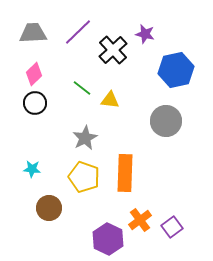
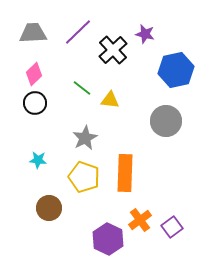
cyan star: moved 6 px right, 9 px up
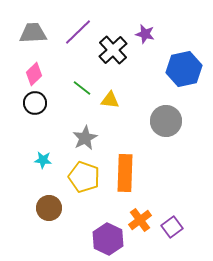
blue hexagon: moved 8 px right, 1 px up
cyan star: moved 5 px right
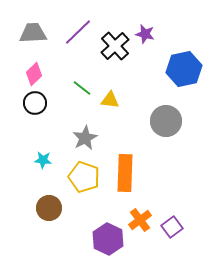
black cross: moved 2 px right, 4 px up
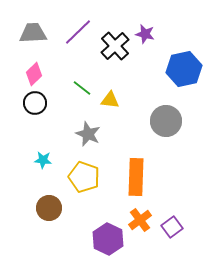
gray star: moved 3 px right, 4 px up; rotated 20 degrees counterclockwise
orange rectangle: moved 11 px right, 4 px down
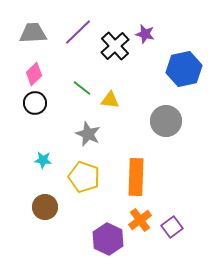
brown circle: moved 4 px left, 1 px up
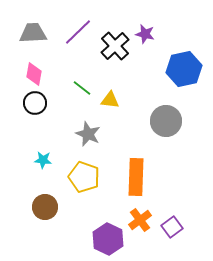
pink diamond: rotated 35 degrees counterclockwise
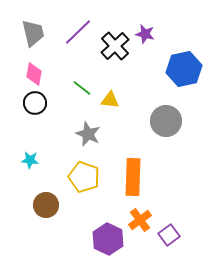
gray trapezoid: rotated 80 degrees clockwise
cyan star: moved 13 px left
orange rectangle: moved 3 px left
brown circle: moved 1 px right, 2 px up
purple square: moved 3 px left, 8 px down
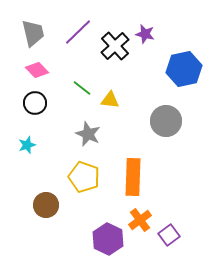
pink diamond: moved 3 px right, 4 px up; rotated 55 degrees counterclockwise
cyan star: moved 3 px left, 15 px up; rotated 24 degrees counterclockwise
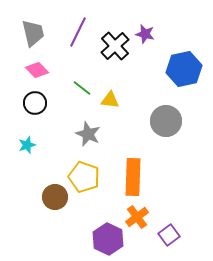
purple line: rotated 20 degrees counterclockwise
brown circle: moved 9 px right, 8 px up
orange cross: moved 3 px left, 3 px up
